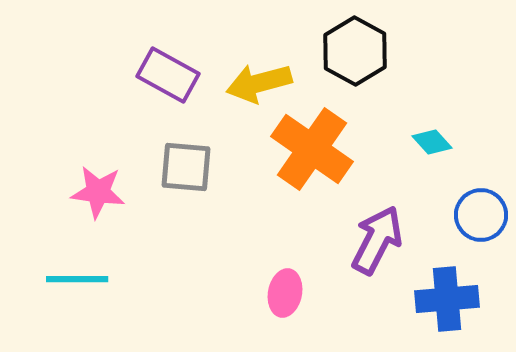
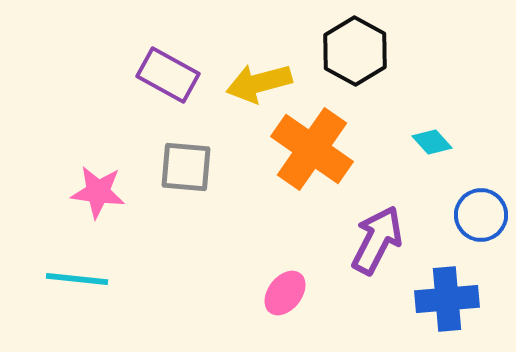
cyan line: rotated 6 degrees clockwise
pink ellipse: rotated 27 degrees clockwise
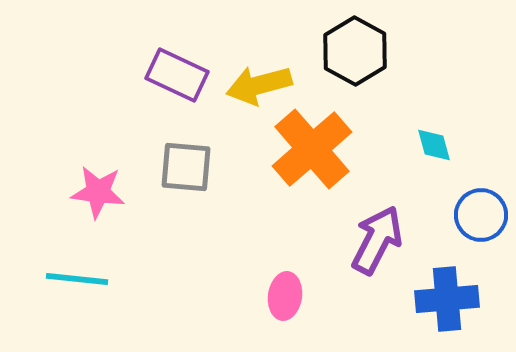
purple rectangle: moved 9 px right; rotated 4 degrees counterclockwise
yellow arrow: moved 2 px down
cyan diamond: moved 2 px right, 3 px down; rotated 27 degrees clockwise
orange cross: rotated 14 degrees clockwise
pink ellipse: moved 3 px down; rotated 30 degrees counterclockwise
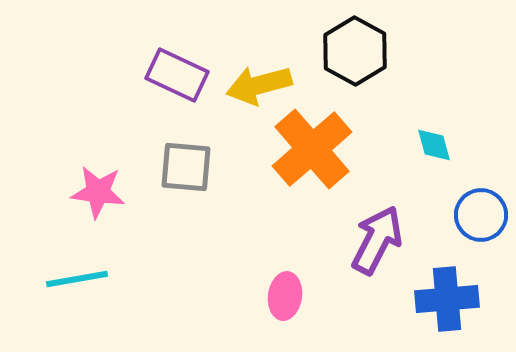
cyan line: rotated 16 degrees counterclockwise
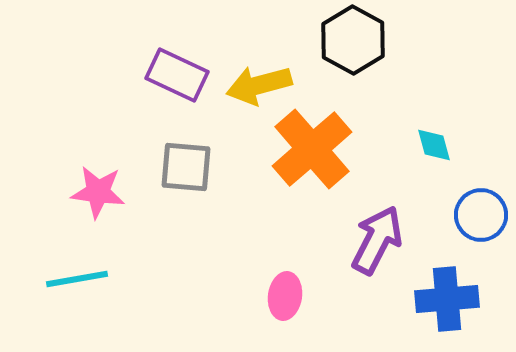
black hexagon: moved 2 px left, 11 px up
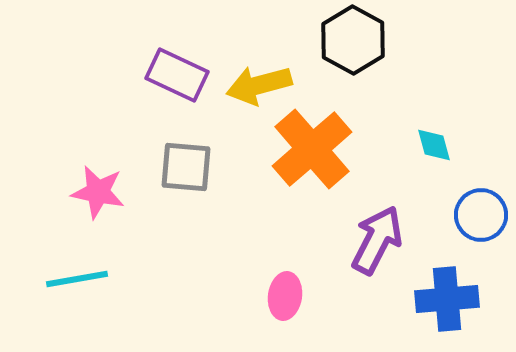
pink star: rotated 4 degrees clockwise
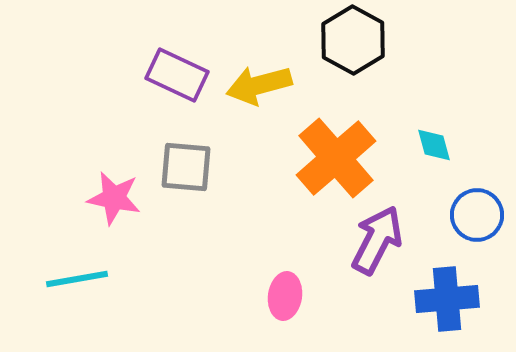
orange cross: moved 24 px right, 9 px down
pink star: moved 16 px right, 6 px down
blue circle: moved 4 px left
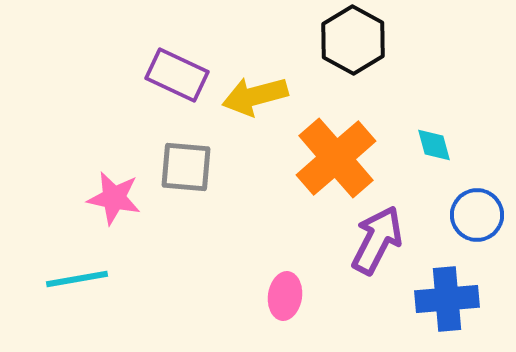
yellow arrow: moved 4 px left, 11 px down
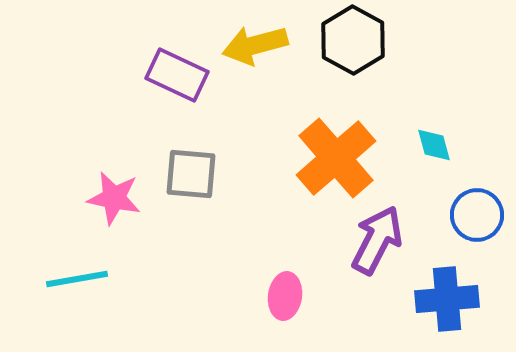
yellow arrow: moved 51 px up
gray square: moved 5 px right, 7 px down
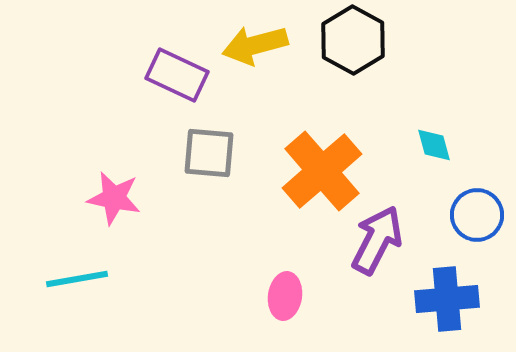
orange cross: moved 14 px left, 13 px down
gray square: moved 18 px right, 21 px up
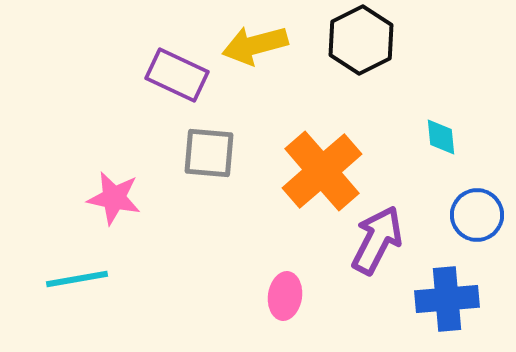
black hexagon: moved 8 px right; rotated 4 degrees clockwise
cyan diamond: moved 7 px right, 8 px up; rotated 9 degrees clockwise
